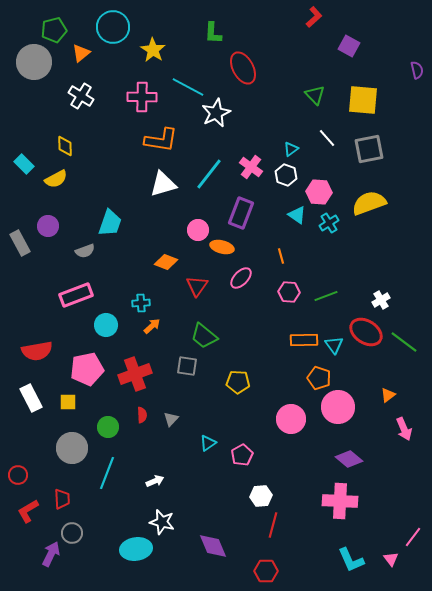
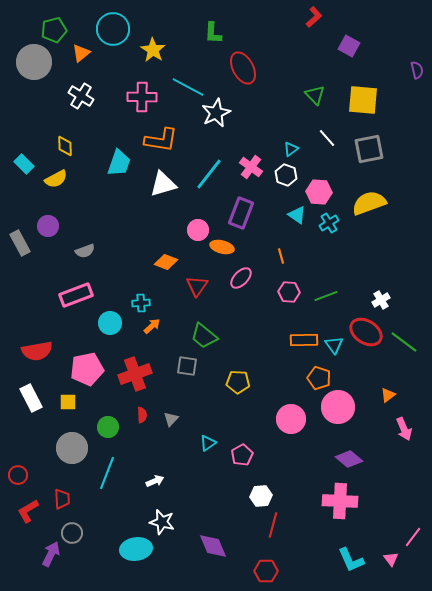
cyan circle at (113, 27): moved 2 px down
cyan trapezoid at (110, 223): moved 9 px right, 60 px up
cyan circle at (106, 325): moved 4 px right, 2 px up
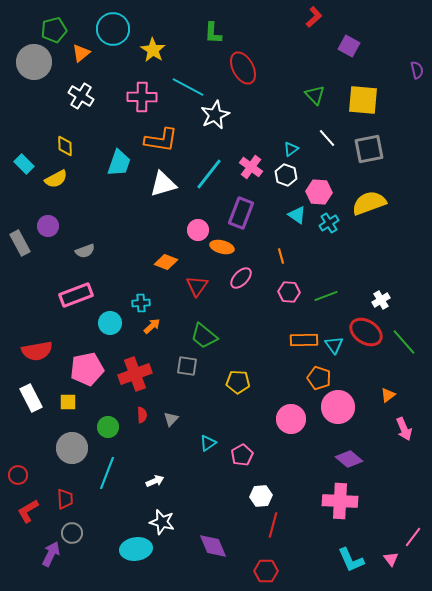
white star at (216, 113): moved 1 px left, 2 px down
green line at (404, 342): rotated 12 degrees clockwise
red trapezoid at (62, 499): moved 3 px right
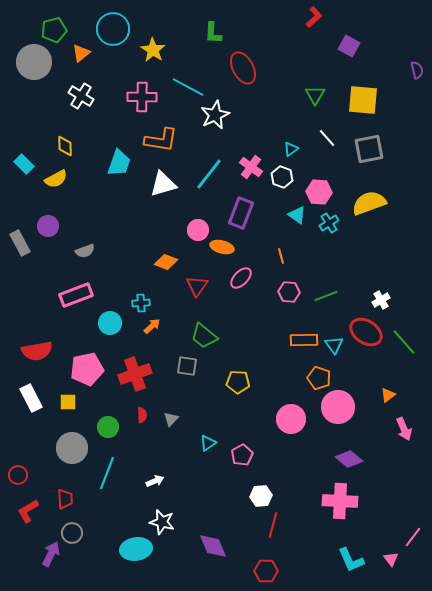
green triangle at (315, 95): rotated 15 degrees clockwise
white hexagon at (286, 175): moved 4 px left, 2 px down
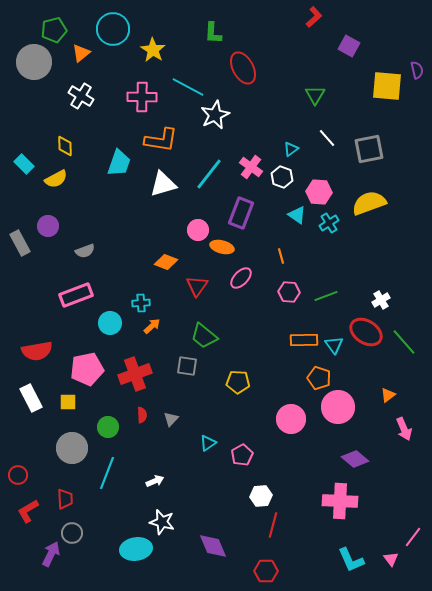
yellow square at (363, 100): moved 24 px right, 14 px up
purple diamond at (349, 459): moved 6 px right
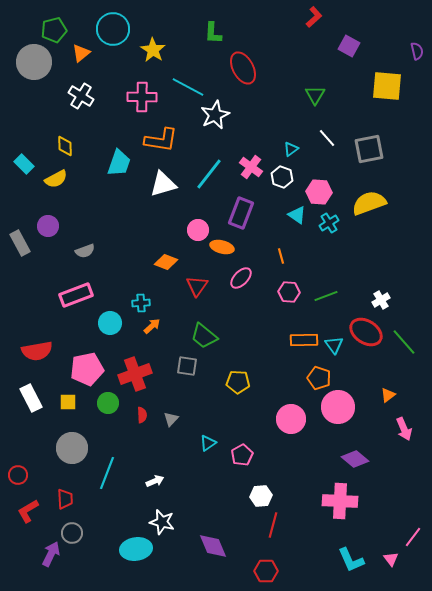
purple semicircle at (417, 70): moved 19 px up
green circle at (108, 427): moved 24 px up
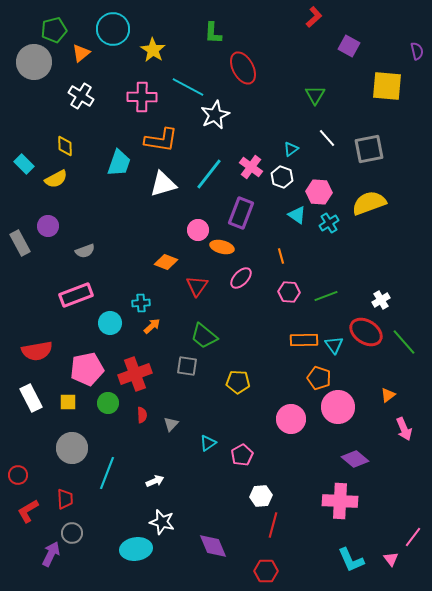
gray triangle at (171, 419): moved 5 px down
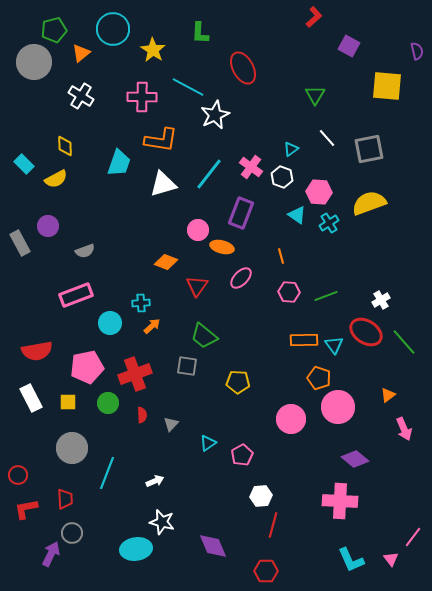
green L-shape at (213, 33): moved 13 px left
pink pentagon at (87, 369): moved 2 px up
red L-shape at (28, 511): moved 2 px left, 2 px up; rotated 20 degrees clockwise
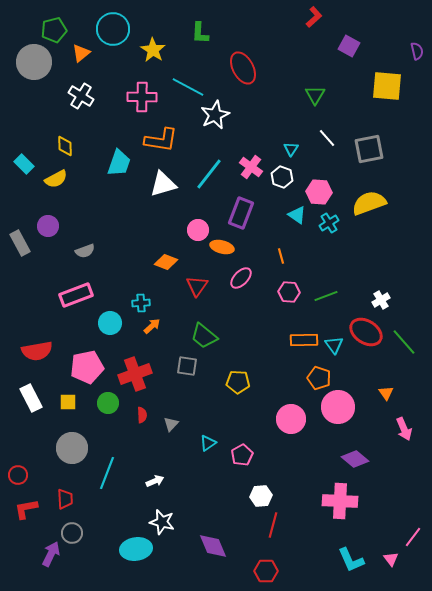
cyan triangle at (291, 149): rotated 21 degrees counterclockwise
orange triangle at (388, 395): moved 2 px left, 2 px up; rotated 28 degrees counterclockwise
